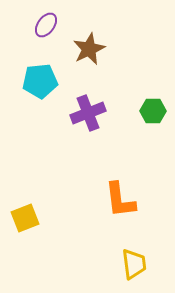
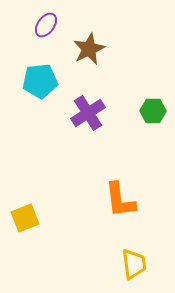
purple cross: rotated 12 degrees counterclockwise
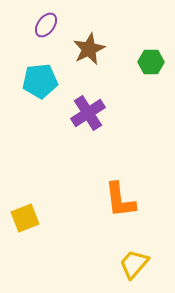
green hexagon: moved 2 px left, 49 px up
yellow trapezoid: rotated 132 degrees counterclockwise
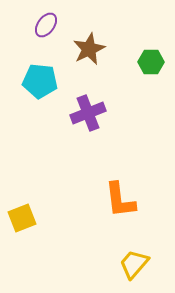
cyan pentagon: rotated 12 degrees clockwise
purple cross: rotated 12 degrees clockwise
yellow square: moved 3 px left
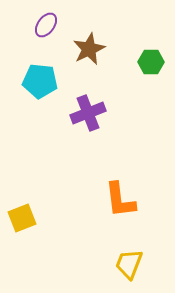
yellow trapezoid: moved 5 px left; rotated 20 degrees counterclockwise
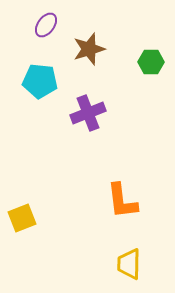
brown star: rotated 8 degrees clockwise
orange L-shape: moved 2 px right, 1 px down
yellow trapezoid: rotated 20 degrees counterclockwise
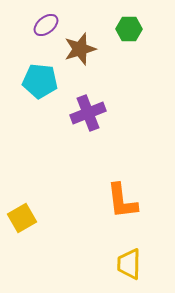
purple ellipse: rotated 15 degrees clockwise
brown star: moved 9 px left
green hexagon: moved 22 px left, 33 px up
yellow square: rotated 8 degrees counterclockwise
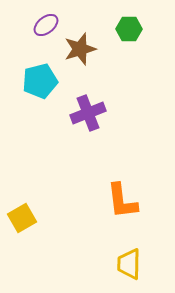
cyan pentagon: rotated 20 degrees counterclockwise
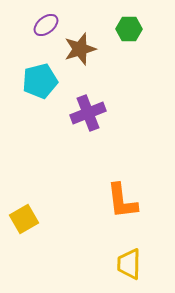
yellow square: moved 2 px right, 1 px down
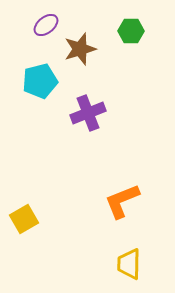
green hexagon: moved 2 px right, 2 px down
orange L-shape: rotated 75 degrees clockwise
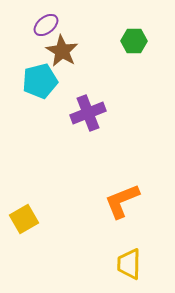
green hexagon: moved 3 px right, 10 px down
brown star: moved 18 px left, 2 px down; rotated 24 degrees counterclockwise
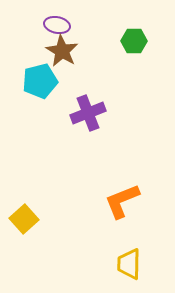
purple ellipse: moved 11 px right; rotated 50 degrees clockwise
yellow square: rotated 12 degrees counterclockwise
